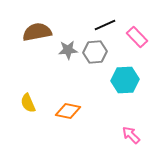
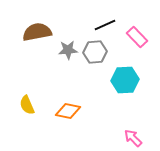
yellow semicircle: moved 1 px left, 2 px down
pink arrow: moved 2 px right, 3 px down
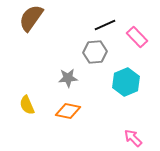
brown semicircle: moved 6 px left, 14 px up; rotated 44 degrees counterclockwise
gray star: moved 28 px down
cyan hexagon: moved 1 px right, 2 px down; rotated 20 degrees counterclockwise
